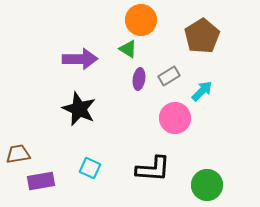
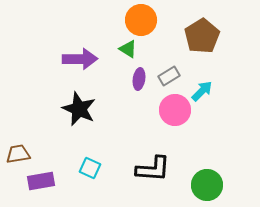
pink circle: moved 8 px up
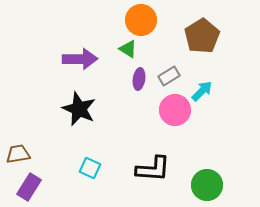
purple rectangle: moved 12 px left, 6 px down; rotated 48 degrees counterclockwise
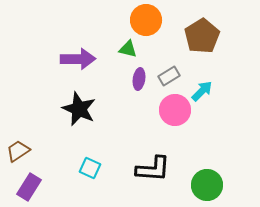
orange circle: moved 5 px right
green triangle: rotated 18 degrees counterclockwise
purple arrow: moved 2 px left
brown trapezoid: moved 3 px up; rotated 25 degrees counterclockwise
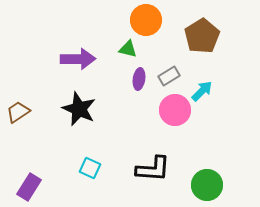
brown trapezoid: moved 39 px up
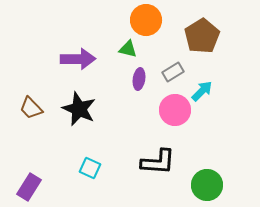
gray rectangle: moved 4 px right, 4 px up
brown trapezoid: moved 13 px right, 4 px up; rotated 100 degrees counterclockwise
black L-shape: moved 5 px right, 7 px up
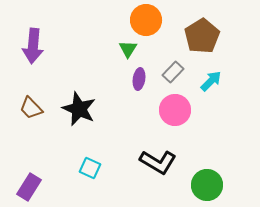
green triangle: rotated 48 degrees clockwise
purple arrow: moved 45 px left, 13 px up; rotated 96 degrees clockwise
gray rectangle: rotated 15 degrees counterclockwise
cyan arrow: moved 9 px right, 10 px up
black L-shape: rotated 27 degrees clockwise
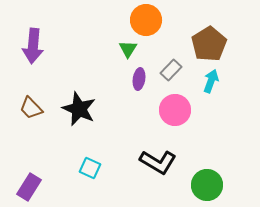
brown pentagon: moved 7 px right, 8 px down
gray rectangle: moved 2 px left, 2 px up
cyan arrow: rotated 25 degrees counterclockwise
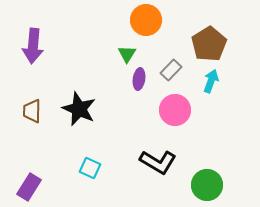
green triangle: moved 1 px left, 5 px down
brown trapezoid: moved 1 px right, 3 px down; rotated 45 degrees clockwise
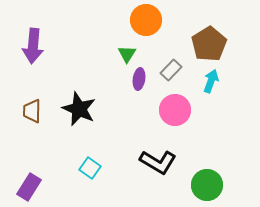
cyan square: rotated 10 degrees clockwise
